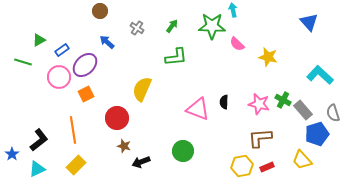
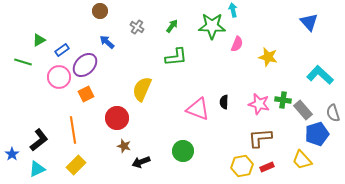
gray cross: moved 1 px up
pink semicircle: rotated 112 degrees counterclockwise
green cross: rotated 21 degrees counterclockwise
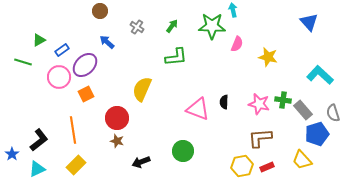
brown star: moved 7 px left, 5 px up
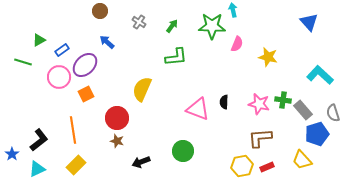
gray cross: moved 2 px right, 5 px up
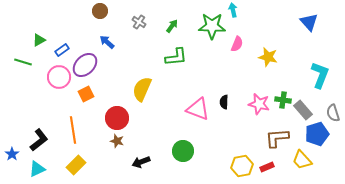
cyan L-shape: rotated 68 degrees clockwise
brown L-shape: moved 17 px right
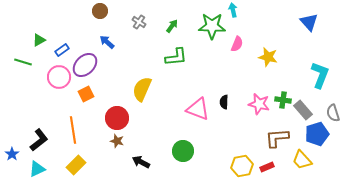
black arrow: rotated 48 degrees clockwise
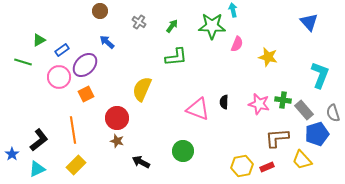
gray rectangle: moved 1 px right
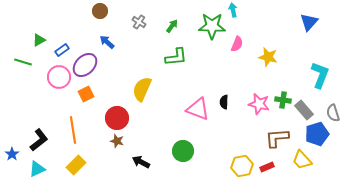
blue triangle: rotated 24 degrees clockwise
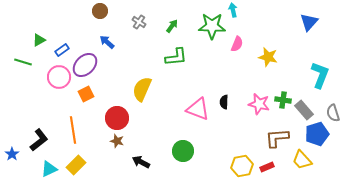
cyan triangle: moved 12 px right
